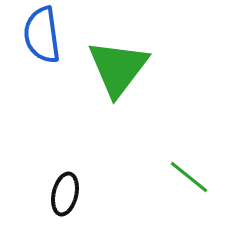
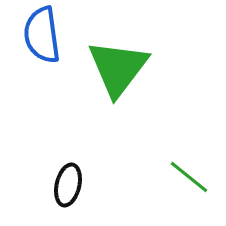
black ellipse: moved 3 px right, 9 px up
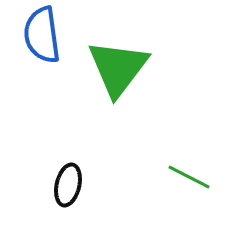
green line: rotated 12 degrees counterclockwise
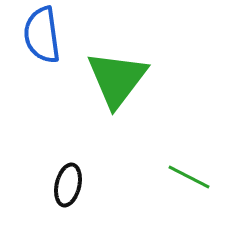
green triangle: moved 1 px left, 11 px down
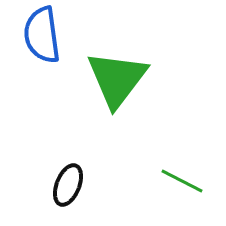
green line: moved 7 px left, 4 px down
black ellipse: rotated 9 degrees clockwise
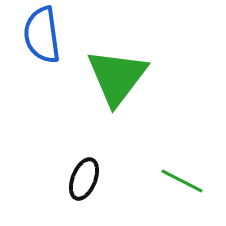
green triangle: moved 2 px up
black ellipse: moved 16 px right, 6 px up
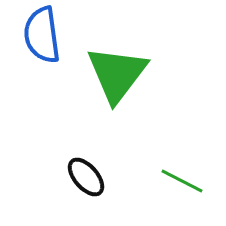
green triangle: moved 3 px up
black ellipse: moved 2 px right, 2 px up; rotated 63 degrees counterclockwise
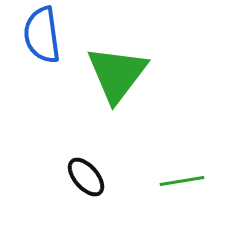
green line: rotated 36 degrees counterclockwise
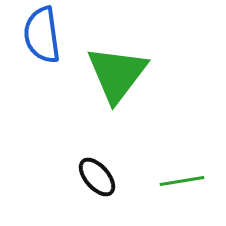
black ellipse: moved 11 px right
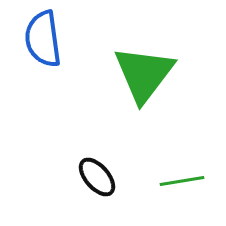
blue semicircle: moved 1 px right, 4 px down
green triangle: moved 27 px right
